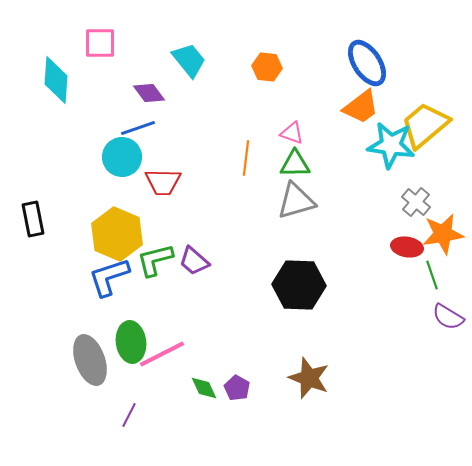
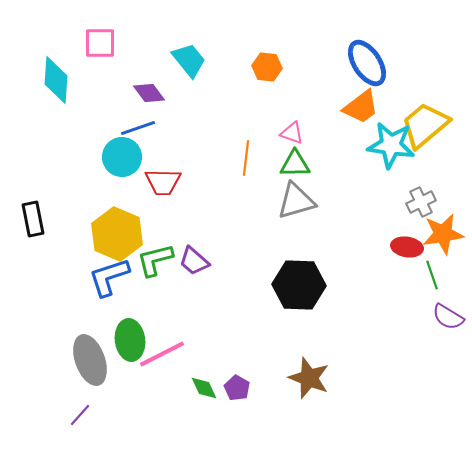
gray cross: moved 5 px right; rotated 24 degrees clockwise
green ellipse: moved 1 px left, 2 px up
purple line: moved 49 px left; rotated 15 degrees clockwise
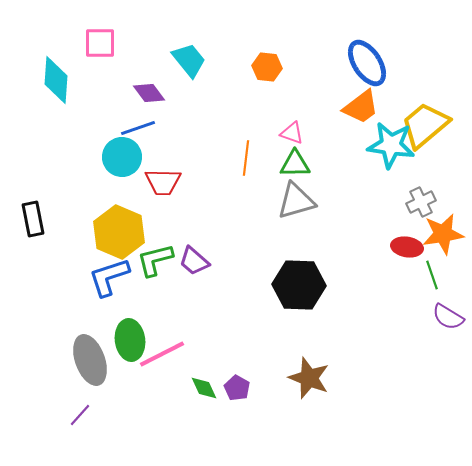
yellow hexagon: moved 2 px right, 2 px up
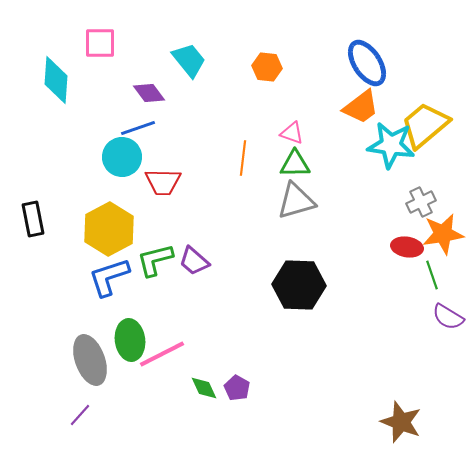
orange line: moved 3 px left
yellow hexagon: moved 10 px left, 3 px up; rotated 9 degrees clockwise
brown star: moved 92 px right, 44 px down
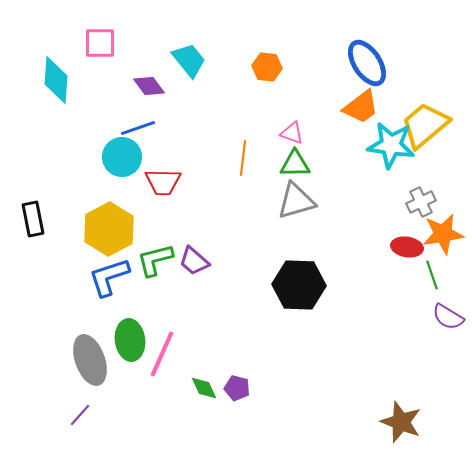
purple diamond: moved 7 px up
pink line: rotated 39 degrees counterclockwise
purple pentagon: rotated 15 degrees counterclockwise
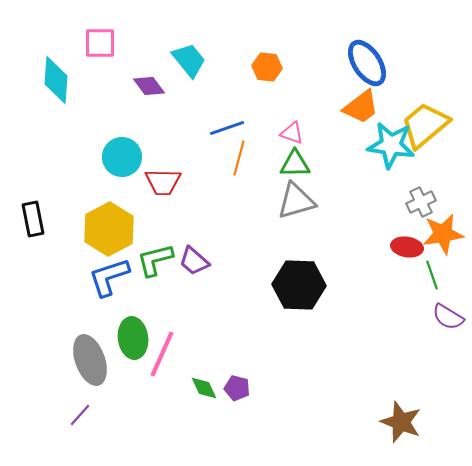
blue line: moved 89 px right
orange line: moved 4 px left; rotated 8 degrees clockwise
green ellipse: moved 3 px right, 2 px up
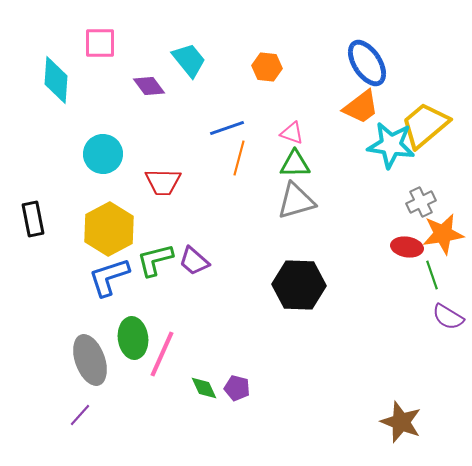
cyan circle: moved 19 px left, 3 px up
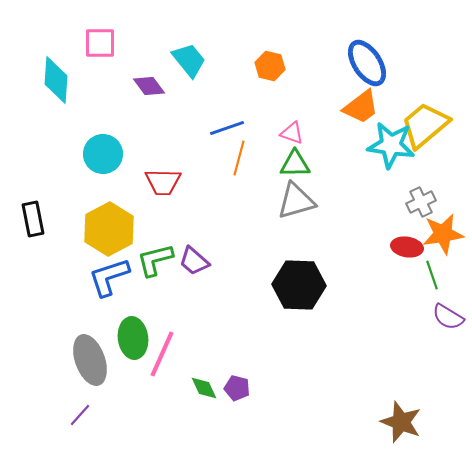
orange hexagon: moved 3 px right, 1 px up; rotated 8 degrees clockwise
